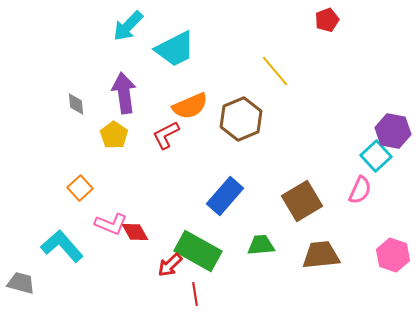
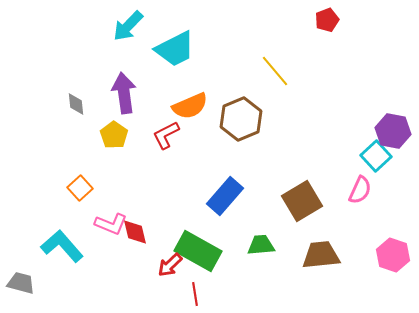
red diamond: rotated 16 degrees clockwise
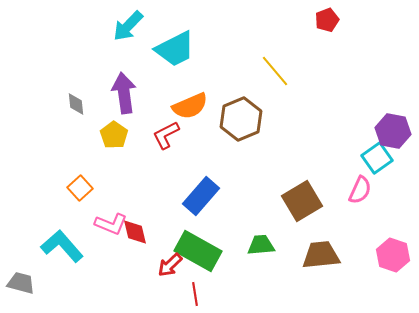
cyan square: moved 1 px right, 2 px down; rotated 8 degrees clockwise
blue rectangle: moved 24 px left
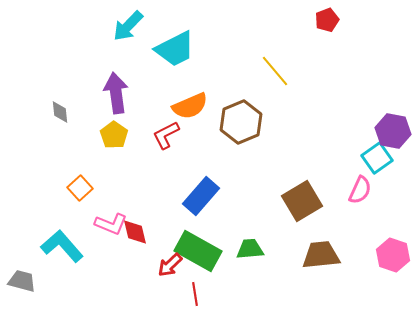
purple arrow: moved 8 px left
gray diamond: moved 16 px left, 8 px down
brown hexagon: moved 3 px down
green trapezoid: moved 11 px left, 4 px down
gray trapezoid: moved 1 px right, 2 px up
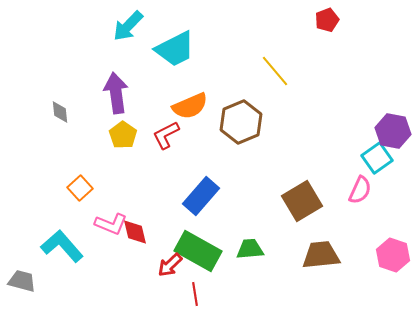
yellow pentagon: moved 9 px right
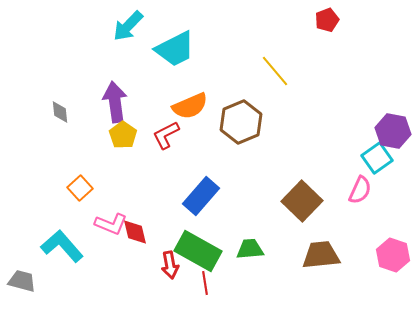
purple arrow: moved 1 px left, 9 px down
brown square: rotated 15 degrees counterclockwise
red arrow: rotated 56 degrees counterclockwise
red line: moved 10 px right, 11 px up
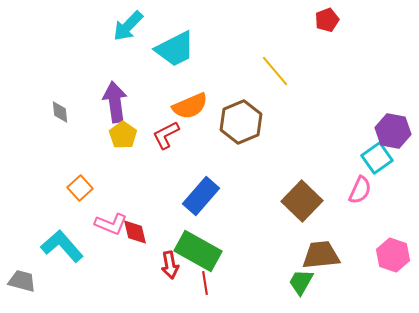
green trapezoid: moved 51 px right, 33 px down; rotated 56 degrees counterclockwise
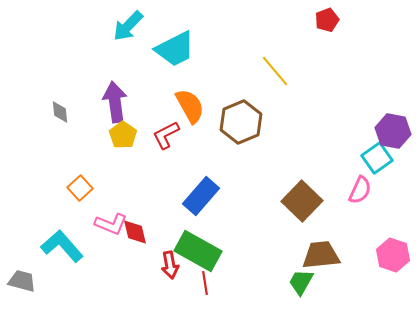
orange semicircle: rotated 96 degrees counterclockwise
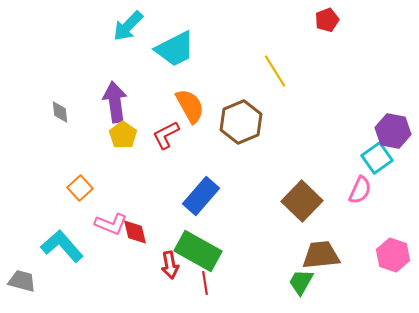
yellow line: rotated 8 degrees clockwise
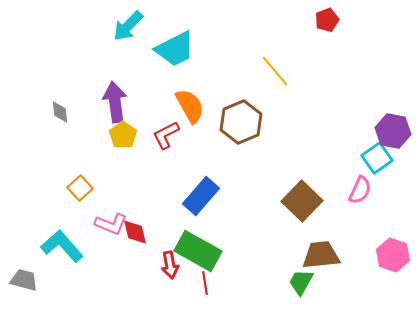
yellow line: rotated 8 degrees counterclockwise
gray trapezoid: moved 2 px right, 1 px up
